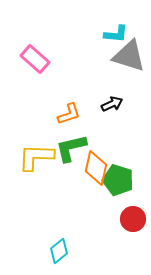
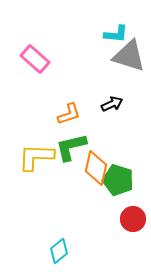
green L-shape: moved 1 px up
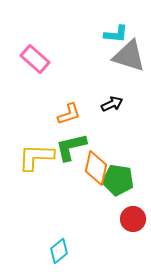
green pentagon: rotated 8 degrees counterclockwise
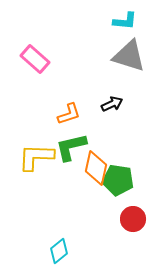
cyan L-shape: moved 9 px right, 13 px up
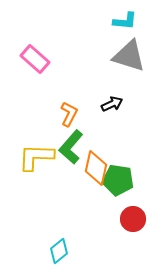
orange L-shape: rotated 45 degrees counterclockwise
green L-shape: rotated 36 degrees counterclockwise
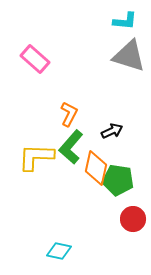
black arrow: moved 27 px down
cyan diamond: rotated 50 degrees clockwise
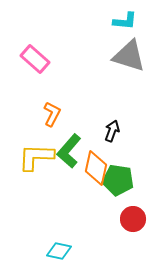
orange L-shape: moved 17 px left
black arrow: rotated 45 degrees counterclockwise
green L-shape: moved 2 px left, 4 px down
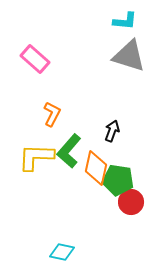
red circle: moved 2 px left, 17 px up
cyan diamond: moved 3 px right, 1 px down
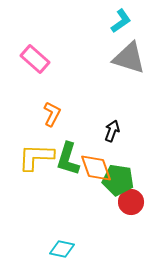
cyan L-shape: moved 4 px left; rotated 40 degrees counterclockwise
gray triangle: moved 2 px down
green L-shape: moved 1 px left, 8 px down; rotated 24 degrees counterclockwise
orange diamond: rotated 32 degrees counterclockwise
cyan diamond: moved 3 px up
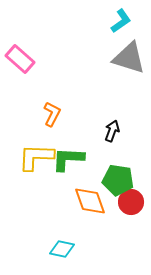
pink rectangle: moved 15 px left
green L-shape: rotated 76 degrees clockwise
orange diamond: moved 6 px left, 33 px down
